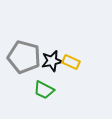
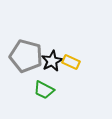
gray pentagon: moved 2 px right, 1 px up
black star: rotated 15 degrees counterclockwise
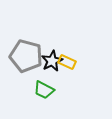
yellow rectangle: moved 4 px left
